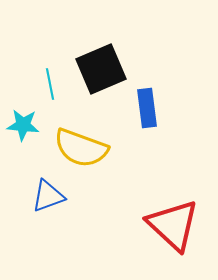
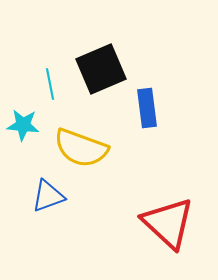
red triangle: moved 5 px left, 2 px up
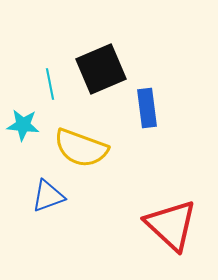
red triangle: moved 3 px right, 2 px down
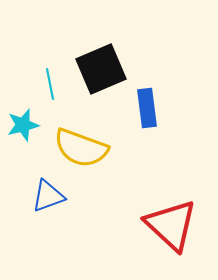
cyan star: rotated 20 degrees counterclockwise
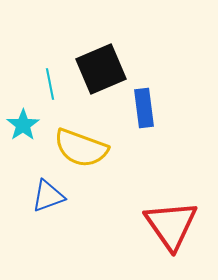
blue rectangle: moved 3 px left
cyan star: rotated 20 degrees counterclockwise
red triangle: rotated 12 degrees clockwise
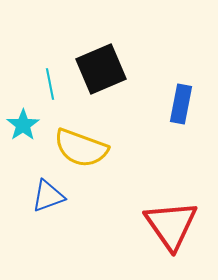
blue rectangle: moved 37 px right, 4 px up; rotated 18 degrees clockwise
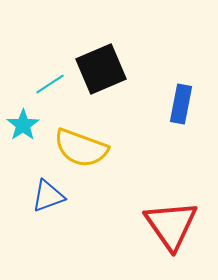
cyan line: rotated 68 degrees clockwise
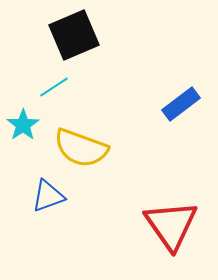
black square: moved 27 px left, 34 px up
cyan line: moved 4 px right, 3 px down
blue rectangle: rotated 42 degrees clockwise
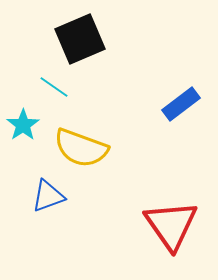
black square: moved 6 px right, 4 px down
cyan line: rotated 68 degrees clockwise
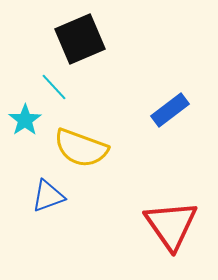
cyan line: rotated 12 degrees clockwise
blue rectangle: moved 11 px left, 6 px down
cyan star: moved 2 px right, 5 px up
